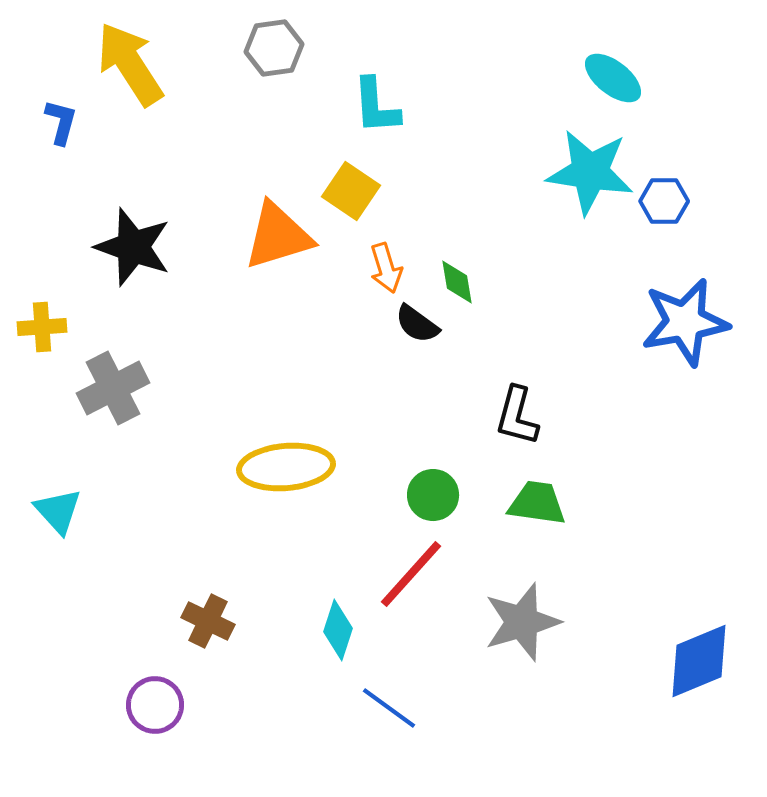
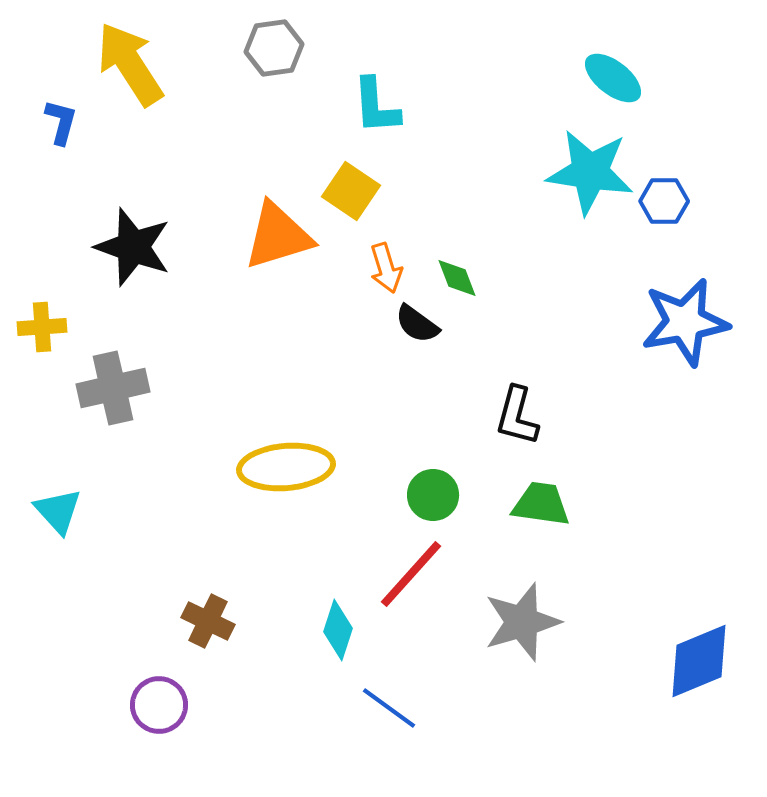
green diamond: moved 4 px up; rotated 12 degrees counterclockwise
gray cross: rotated 14 degrees clockwise
green trapezoid: moved 4 px right, 1 px down
purple circle: moved 4 px right
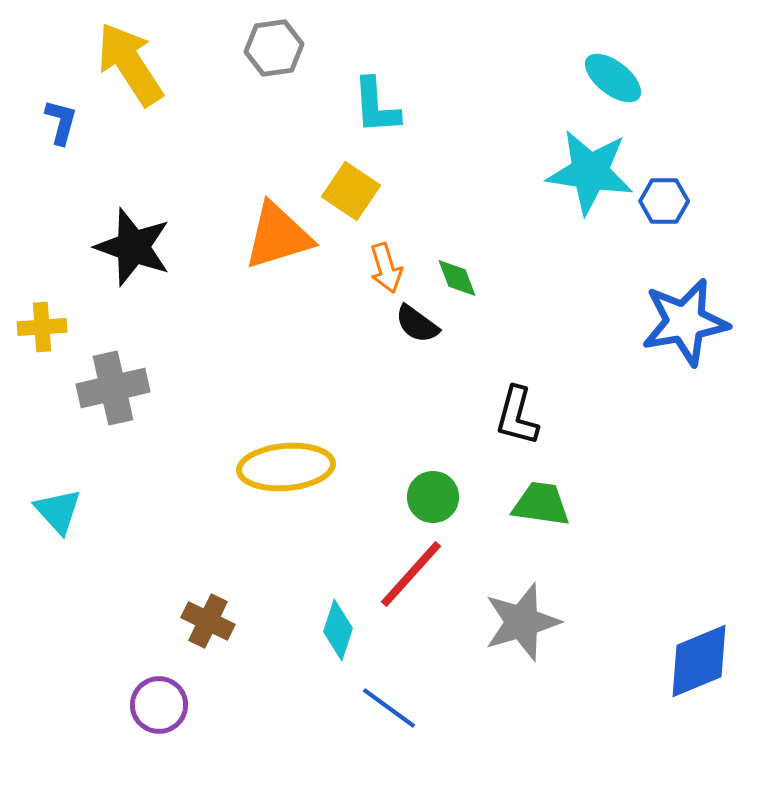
green circle: moved 2 px down
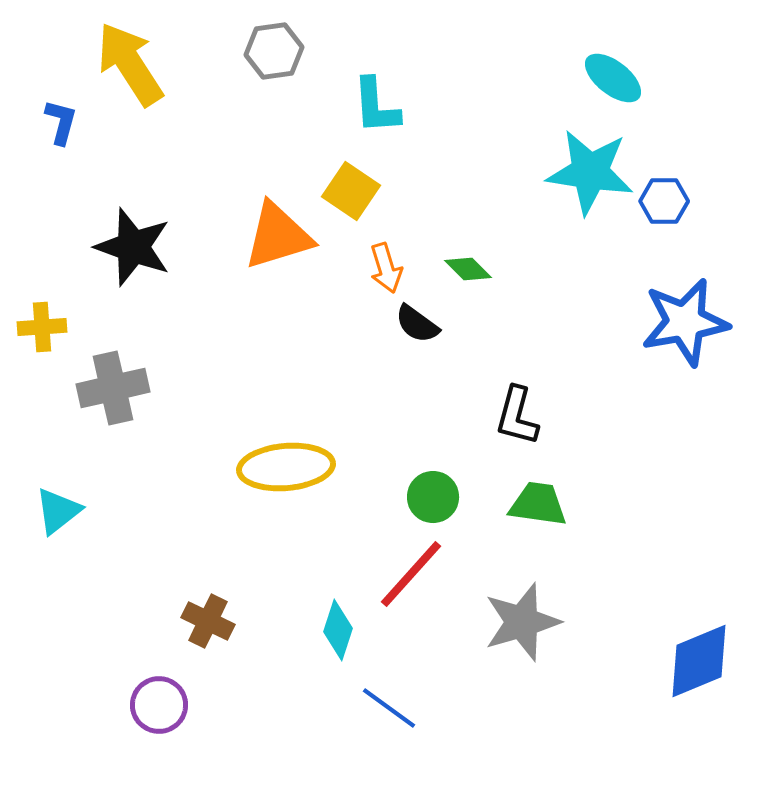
gray hexagon: moved 3 px down
green diamond: moved 11 px right, 9 px up; rotated 24 degrees counterclockwise
green trapezoid: moved 3 px left
cyan triangle: rotated 34 degrees clockwise
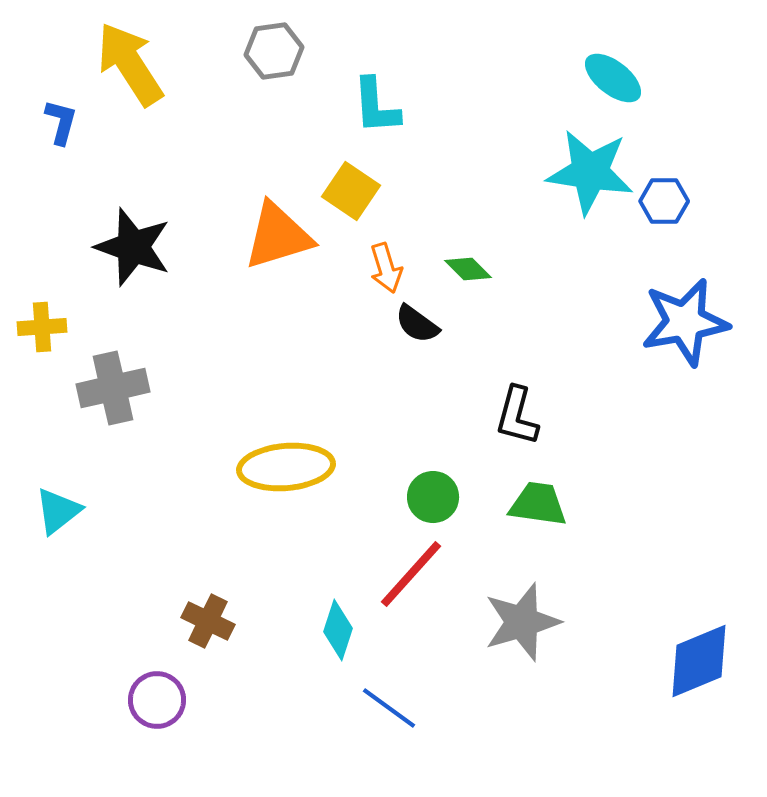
purple circle: moved 2 px left, 5 px up
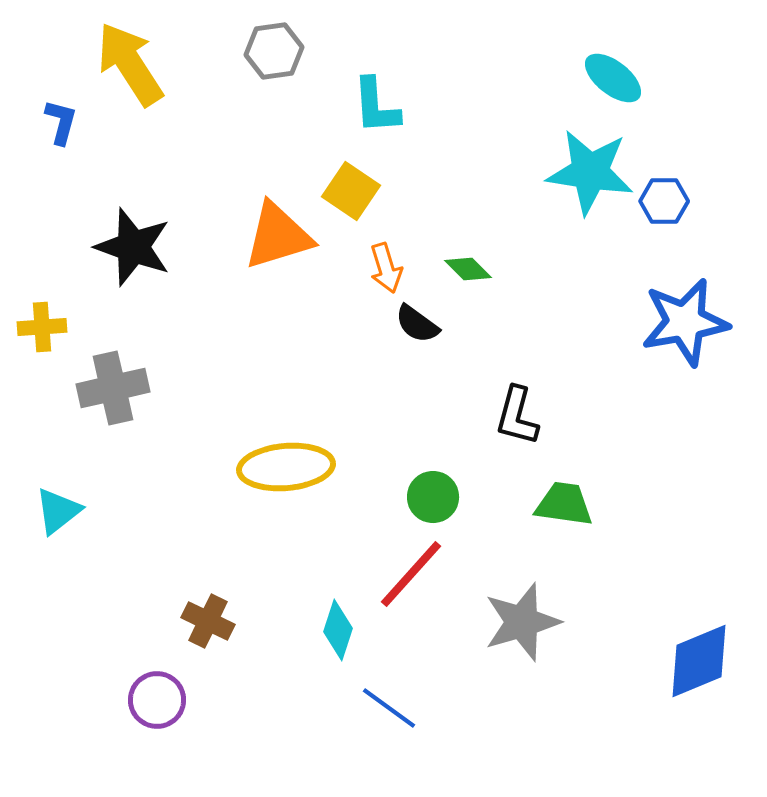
green trapezoid: moved 26 px right
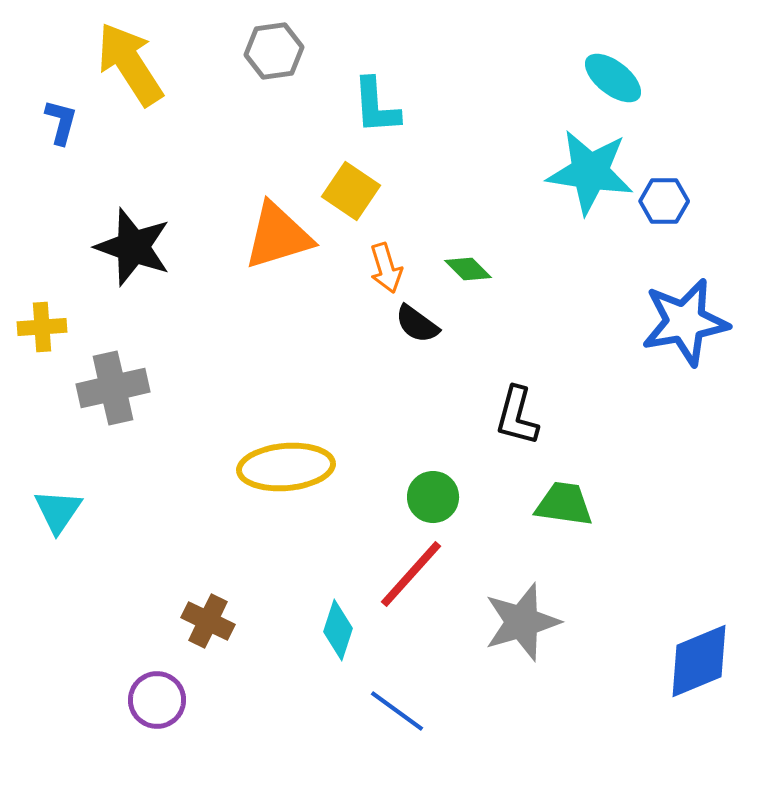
cyan triangle: rotated 18 degrees counterclockwise
blue line: moved 8 px right, 3 px down
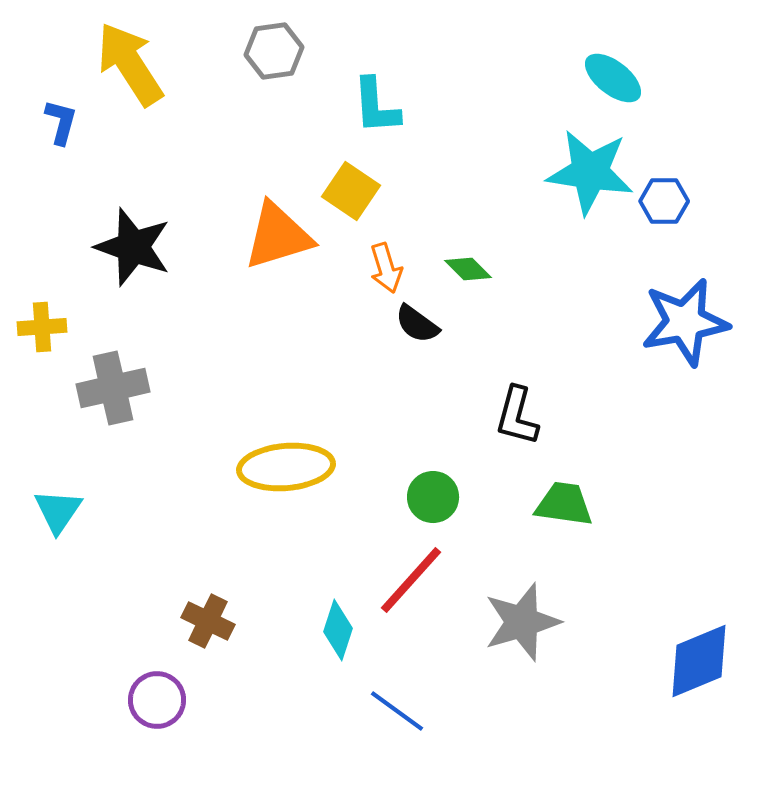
red line: moved 6 px down
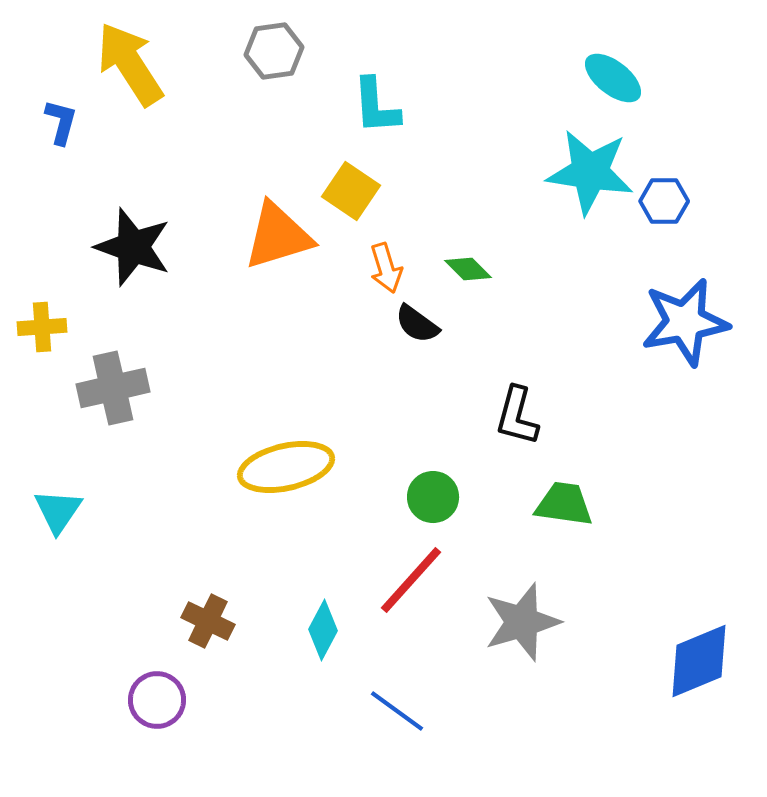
yellow ellipse: rotated 8 degrees counterclockwise
cyan diamond: moved 15 px left; rotated 10 degrees clockwise
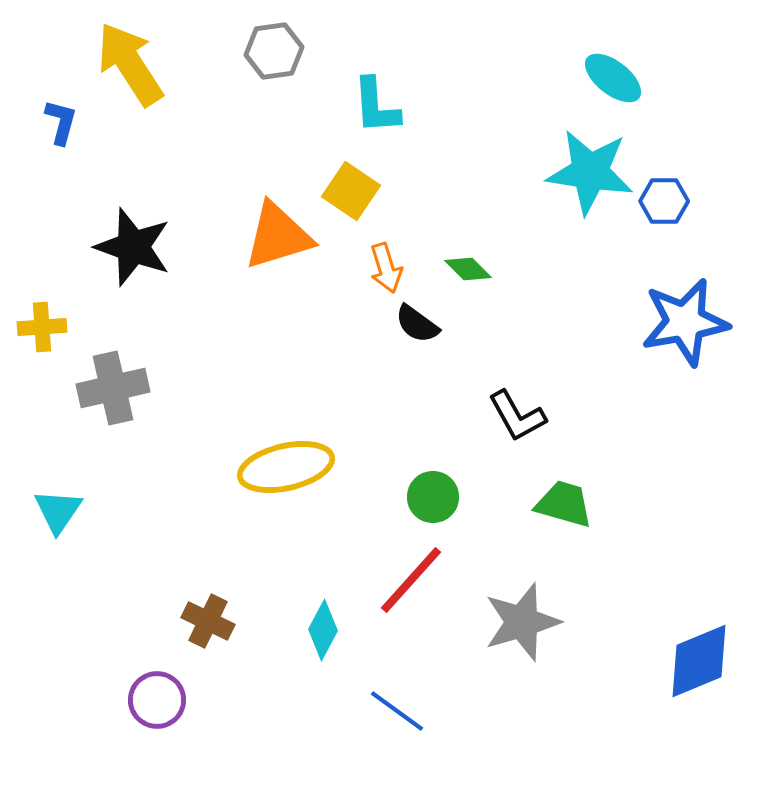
black L-shape: rotated 44 degrees counterclockwise
green trapezoid: rotated 8 degrees clockwise
